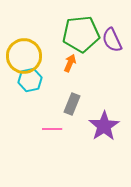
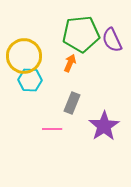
cyan hexagon: rotated 15 degrees clockwise
gray rectangle: moved 1 px up
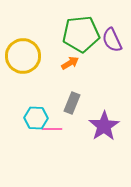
yellow circle: moved 1 px left
orange arrow: rotated 36 degrees clockwise
cyan hexagon: moved 6 px right, 38 px down
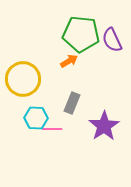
green pentagon: rotated 12 degrees clockwise
yellow circle: moved 23 px down
orange arrow: moved 1 px left, 2 px up
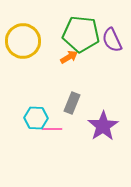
orange arrow: moved 4 px up
yellow circle: moved 38 px up
purple star: moved 1 px left
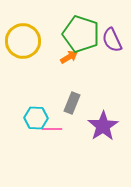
green pentagon: rotated 12 degrees clockwise
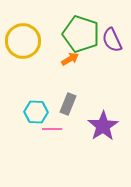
orange arrow: moved 1 px right, 2 px down
gray rectangle: moved 4 px left, 1 px down
cyan hexagon: moved 6 px up
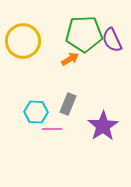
green pentagon: moved 3 px right; rotated 21 degrees counterclockwise
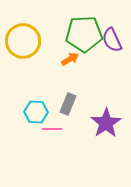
purple star: moved 3 px right, 3 px up
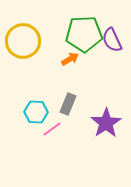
pink line: rotated 36 degrees counterclockwise
